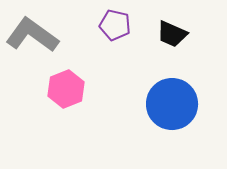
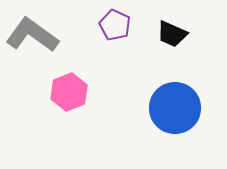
purple pentagon: rotated 12 degrees clockwise
pink hexagon: moved 3 px right, 3 px down
blue circle: moved 3 px right, 4 px down
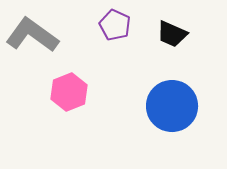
blue circle: moved 3 px left, 2 px up
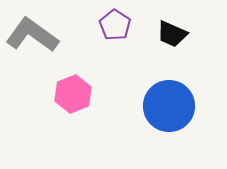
purple pentagon: rotated 8 degrees clockwise
pink hexagon: moved 4 px right, 2 px down
blue circle: moved 3 px left
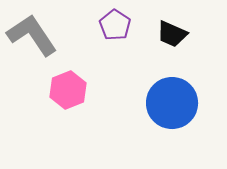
gray L-shape: rotated 20 degrees clockwise
pink hexagon: moved 5 px left, 4 px up
blue circle: moved 3 px right, 3 px up
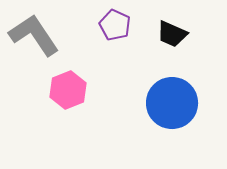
purple pentagon: rotated 8 degrees counterclockwise
gray L-shape: moved 2 px right
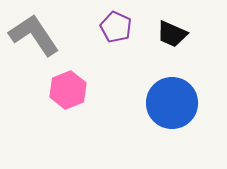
purple pentagon: moved 1 px right, 2 px down
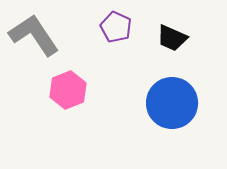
black trapezoid: moved 4 px down
